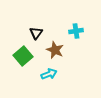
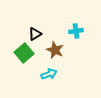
black triangle: moved 1 px left, 1 px down; rotated 24 degrees clockwise
green square: moved 1 px right, 3 px up
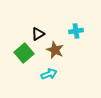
black triangle: moved 3 px right
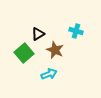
cyan cross: rotated 24 degrees clockwise
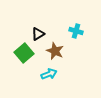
brown star: moved 1 px down
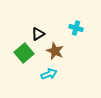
cyan cross: moved 3 px up
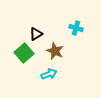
black triangle: moved 2 px left
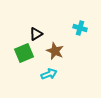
cyan cross: moved 4 px right
green square: rotated 18 degrees clockwise
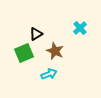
cyan cross: rotated 32 degrees clockwise
